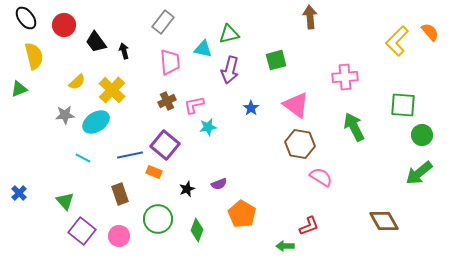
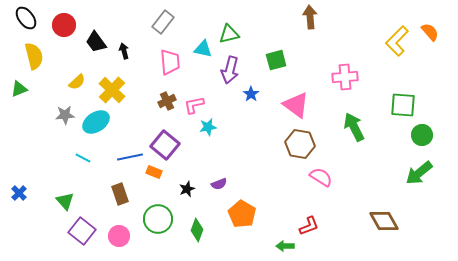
blue star at (251, 108): moved 14 px up
blue line at (130, 155): moved 2 px down
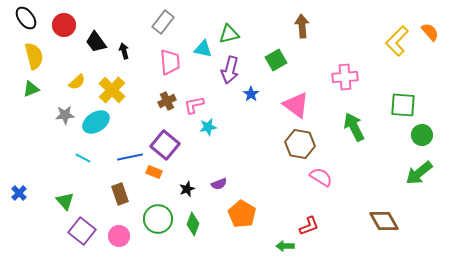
brown arrow at (310, 17): moved 8 px left, 9 px down
green square at (276, 60): rotated 15 degrees counterclockwise
green triangle at (19, 89): moved 12 px right
green diamond at (197, 230): moved 4 px left, 6 px up
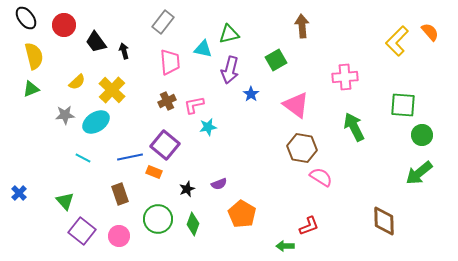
brown hexagon at (300, 144): moved 2 px right, 4 px down
brown diamond at (384, 221): rotated 28 degrees clockwise
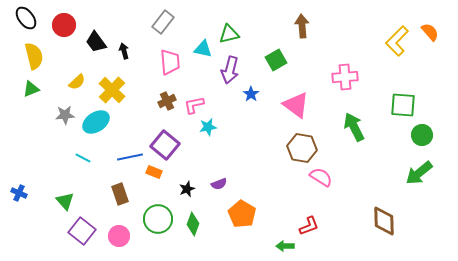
blue cross at (19, 193): rotated 21 degrees counterclockwise
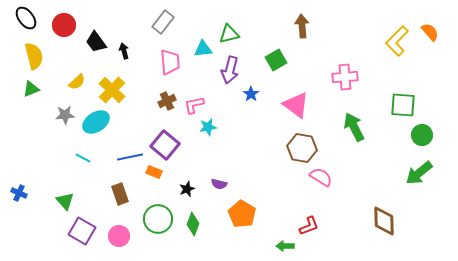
cyan triangle at (203, 49): rotated 18 degrees counterclockwise
purple semicircle at (219, 184): rotated 35 degrees clockwise
purple square at (82, 231): rotated 8 degrees counterclockwise
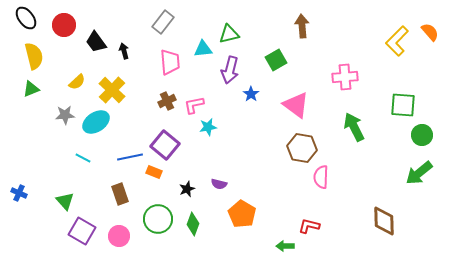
pink semicircle at (321, 177): rotated 120 degrees counterclockwise
red L-shape at (309, 226): rotated 145 degrees counterclockwise
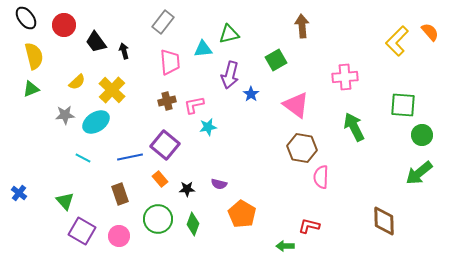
purple arrow at (230, 70): moved 5 px down
brown cross at (167, 101): rotated 12 degrees clockwise
orange rectangle at (154, 172): moved 6 px right, 7 px down; rotated 28 degrees clockwise
black star at (187, 189): rotated 21 degrees clockwise
blue cross at (19, 193): rotated 14 degrees clockwise
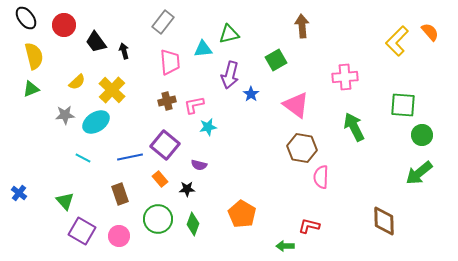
purple semicircle at (219, 184): moved 20 px left, 19 px up
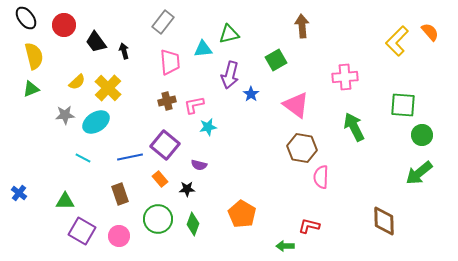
yellow cross at (112, 90): moved 4 px left, 2 px up
green triangle at (65, 201): rotated 48 degrees counterclockwise
